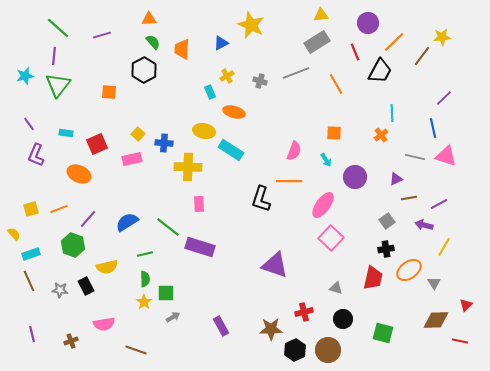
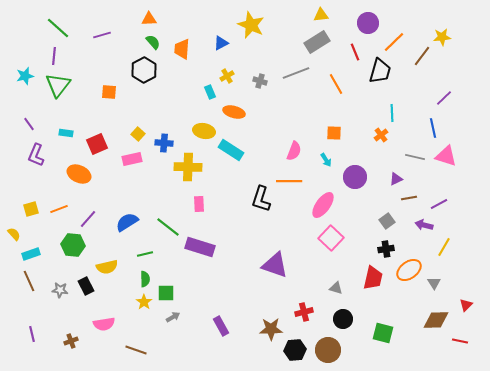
black trapezoid at (380, 71): rotated 12 degrees counterclockwise
green hexagon at (73, 245): rotated 15 degrees counterclockwise
black hexagon at (295, 350): rotated 20 degrees clockwise
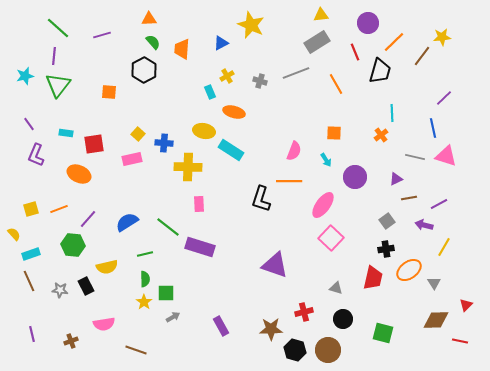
red square at (97, 144): moved 3 px left; rotated 15 degrees clockwise
black hexagon at (295, 350): rotated 20 degrees clockwise
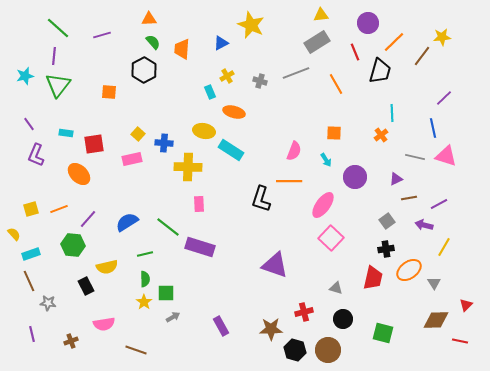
orange ellipse at (79, 174): rotated 20 degrees clockwise
gray star at (60, 290): moved 12 px left, 13 px down
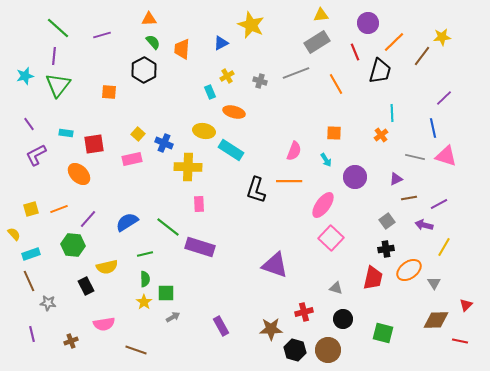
blue cross at (164, 143): rotated 18 degrees clockwise
purple L-shape at (36, 155): rotated 40 degrees clockwise
black L-shape at (261, 199): moved 5 px left, 9 px up
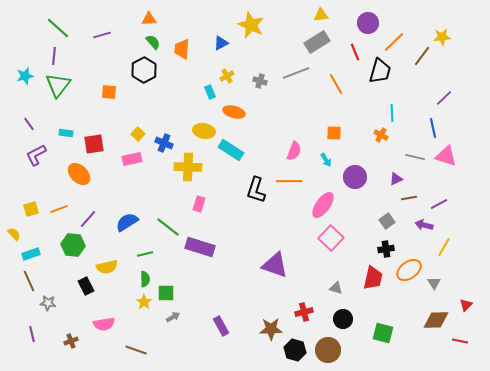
orange cross at (381, 135): rotated 24 degrees counterclockwise
pink rectangle at (199, 204): rotated 21 degrees clockwise
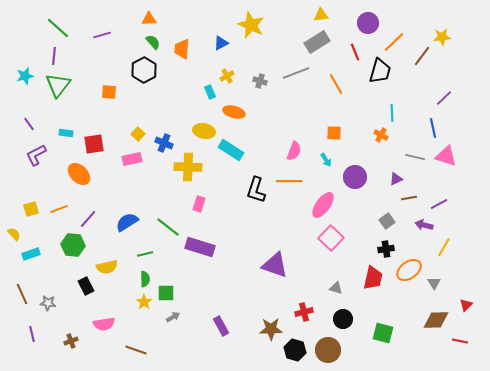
brown line at (29, 281): moved 7 px left, 13 px down
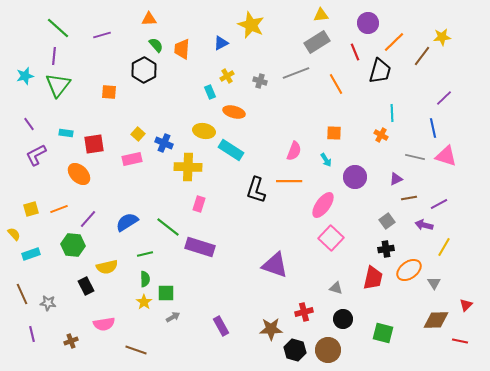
green semicircle at (153, 42): moved 3 px right, 3 px down
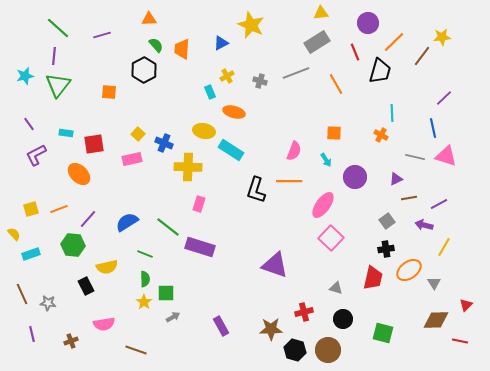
yellow triangle at (321, 15): moved 2 px up
green line at (145, 254): rotated 35 degrees clockwise
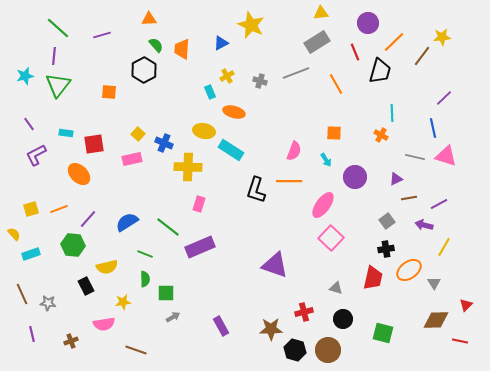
purple rectangle at (200, 247): rotated 40 degrees counterclockwise
yellow star at (144, 302): moved 21 px left; rotated 28 degrees clockwise
